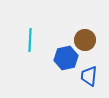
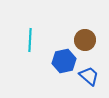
blue hexagon: moved 2 px left, 3 px down
blue trapezoid: rotated 125 degrees clockwise
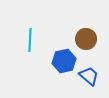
brown circle: moved 1 px right, 1 px up
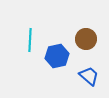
blue hexagon: moved 7 px left, 5 px up
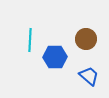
blue hexagon: moved 2 px left, 1 px down; rotated 10 degrees clockwise
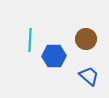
blue hexagon: moved 1 px left, 1 px up
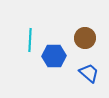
brown circle: moved 1 px left, 1 px up
blue trapezoid: moved 3 px up
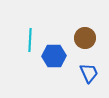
blue trapezoid: rotated 25 degrees clockwise
